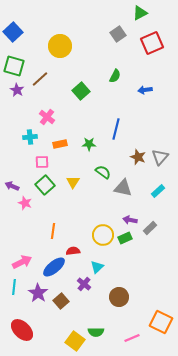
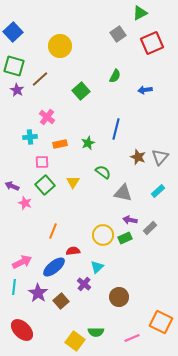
green star at (89, 144): moved 1 px left, 1 px up; rotated 24 degrees counterclockwise
gray triangle at (123, 188): moved 5 px down
orange line at (53, 231): rotated 14 degrees clockwise
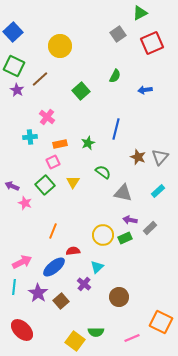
green square at (14, 66): rotated 10 degrees clockwise
pink square at (42, 162): moved 11 px right; rotated 24 degrees counterclockwise
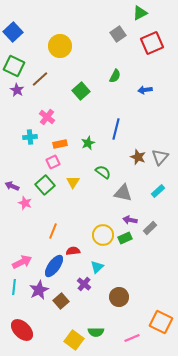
blue ellipse at (54, 267): moved 1 px up; rotated 15 degrees counterclockwise
purple star at (38, 293): moved 1 px right, 3 px up; rotated 12 degrees clockwise
yellow square at (75, 341): moved 1 px left, 1 px up
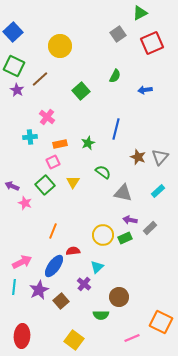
red ellipse at (22, 330): moved 6 px down; rotated 50 degrees clockwise
green semicircle at (96, 332): moved 5 px right, 17 px up
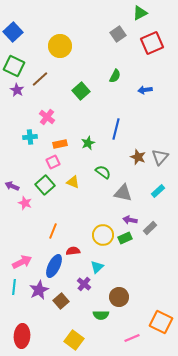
yellow triangle at (73, 182): rotated 40 degrees counterclockwise
blue ellipse at (54, 266): rotated 10 degrees counterclockwise
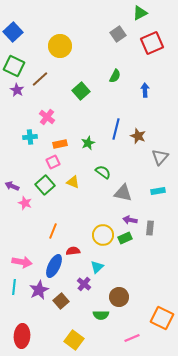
blue arrow at (145, 90): rotated 96 degrees clockwise
brown star at (138, 157): moved 21 px up
cyan rectangle at (158, 191): rotated 32 degrees clockwise
gray rectangle at (150, 228): rotated 40 degrees counterclockwise
pink arrow at (22, 262): rotated 36 degrees clockwise
orange square at (161, 322): moved 1 px right, 4 px up
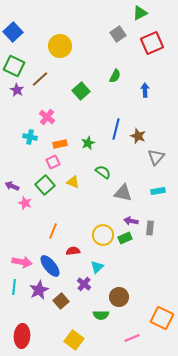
cyan cross at (30, 137): rotated 16 degrees clockwise
gray triangle at (160, 157): moved 4 px left
purple arrow at (130, 220): moved 1 px right, 1 px down
blue ellipse at (54, 266): moved 4 px left; rotated 65 degrees counterclockwise
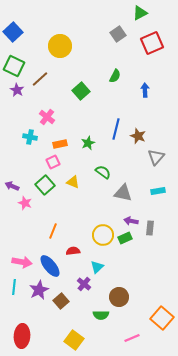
orange square at (162, 318): rotated 15 degrees clockwise
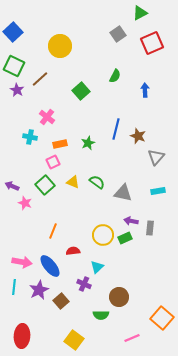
green semicircle at (103, 172): moved 6 px left, 10 px down
purple cross at (84, 284): rotated 16 degrees counterclockwise
